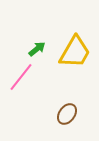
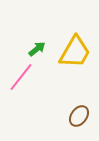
brown ellipse: moved 12 px right, 2 px down
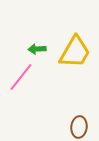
green arrow: rotated 144 degrees counterclockwise
brown ellipse: moved 11 px down; rotated 30 degrees counterclockwise
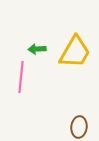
pink line: rotated 32 degrees counterclockwise
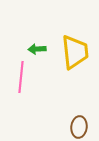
yellow trapezoid: rotated 36 degrees counterclockwise
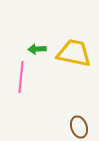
yellow trapezoid: moved 1 px left, 1 px down; rotated 72 degrees counterclockwise
brown ellipse: rotated 25 degrees counterclockwise
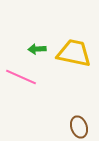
pink line: rotated 72 degrees counterclockwise
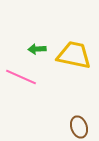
yellow trapezoid: moved 2 px down
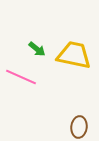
green arrow: rotated 138 degrees counterclockwise
brown ellipse: rotated 25 degrees clockwise
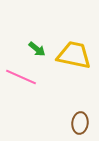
brown ellipse: moved 1 px right, 4 px up
